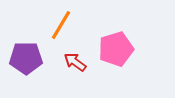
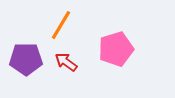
purple pentagon: moved 1 px down
red arrow: moved 9 px left
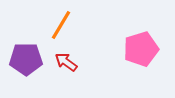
pink pentagon: moved 25 px right
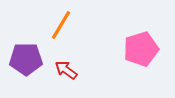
red arrow: moved 8 px down
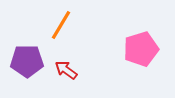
purple pentagon: moved 1 px right, 2 px down
